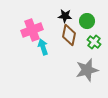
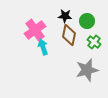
pink cross: moved 3 px right; rotated 15 degrees counterclockwise
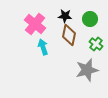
green circle: moved 3 px right, 2 px up
pink cross: moved 6 px up; rotated 15 degrees counterclockwise
green cross: moved 2 px right, 2 px down
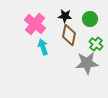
gray star: moved 7 px up; rotated 10 degrees clockwise
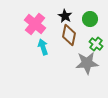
black star: rotated 24 degrees clockwise
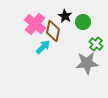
green circle: moved 7 px left, 3 px down
brown diamond: moved 16 px left, 4 px up
cyan arrow: rotated 63 degrees clockwise
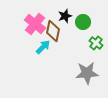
black star: rotated 24 degrees clockwise
green cross: moved 1 px up
gray star: moved 10 px down
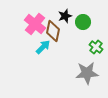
green cross: moved 4 px down
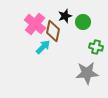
green cross: rotated 24 degrees counterclockwise
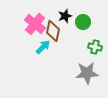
green cross: moved 1 px left
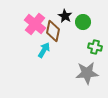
black star: rotated 24 degrees counterclockwise
cyan arrow: moved 1 px right, 3 px down; rotated 14 degrees counterclockwise
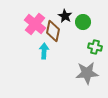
cyan arrow: moved 1 px down; rotated 28 degrees counterclockwise
